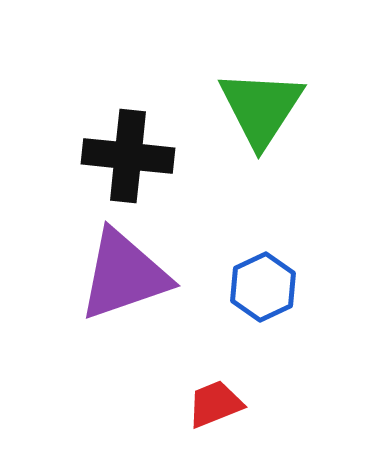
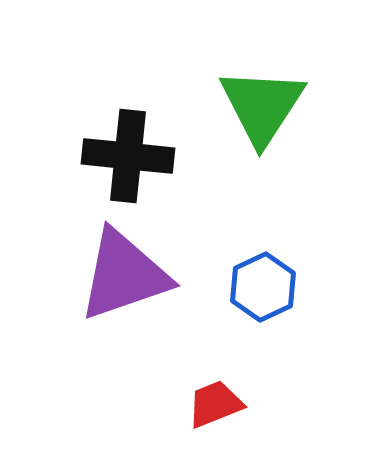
green triangle: moved 1 px right, 2 px up
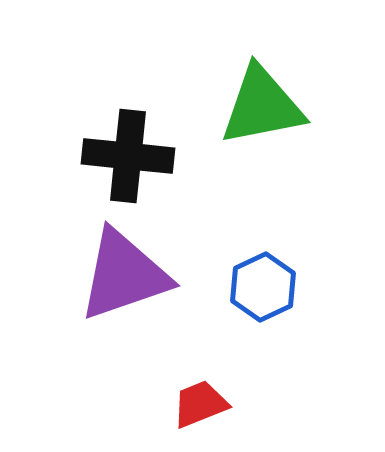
green triangle: rotated 46 degrees clockwise
red trapezoid: moved 15 px left
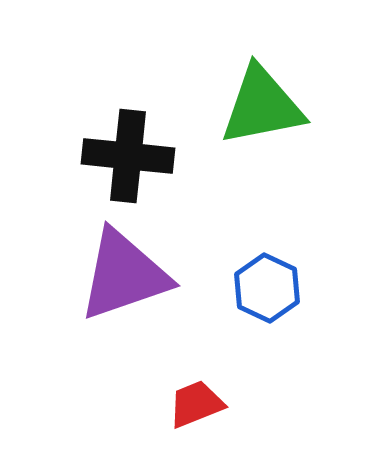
blue hexagon: moved 4 px right, 1 px down; rotated 10 degrees counterclockwise
red trapezoid: moved 4 px left
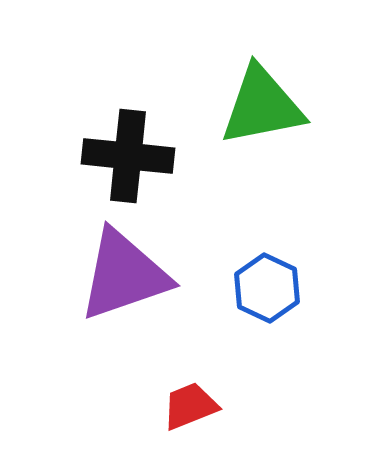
red trapezoid: moved 6 px left, 2 px down
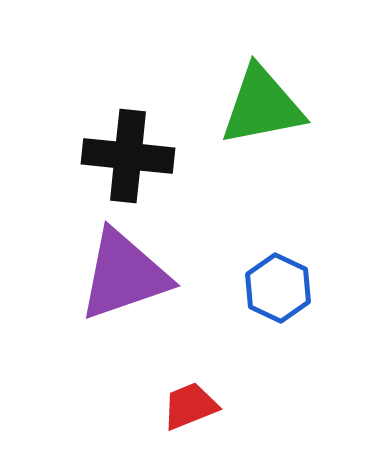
blue hexagon: moved 11 px right
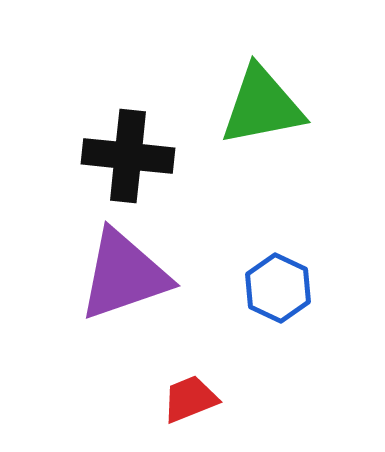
red trapezoid: moved 7 px up
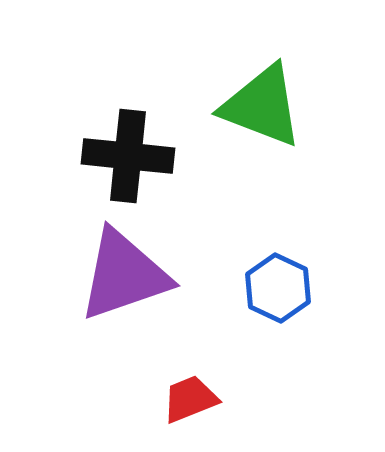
green triangle: rotated 32 degrees clockwise
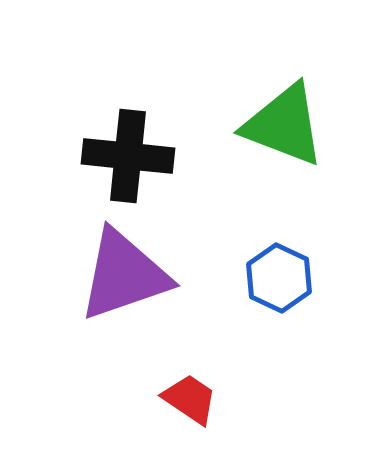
green triangle: moved 22 px right, 19 px down
blue hexagon: moved 1 px right, 10 px up
red trapezoid: rotated 56 degrees clockwise
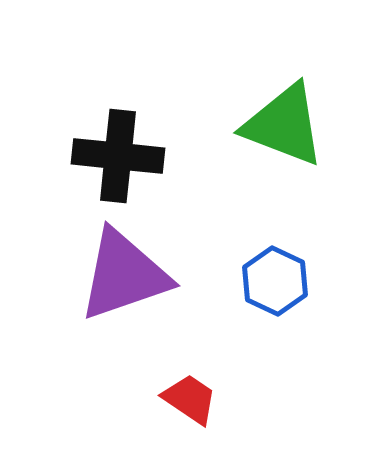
black cross: moved 10 px left
blue hexagon: moved 4 px left, 3 px down
